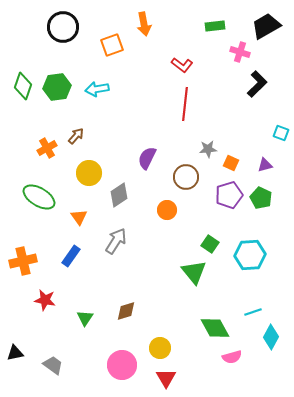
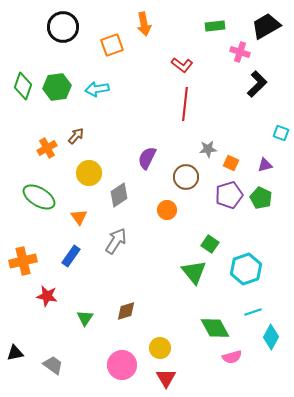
cyan hexagon at (250, 255): moved 4 px left, 14 px down; rotated 16 degrees counterclockwise
red star at (45, 300): moved 2 px right, 4 px up
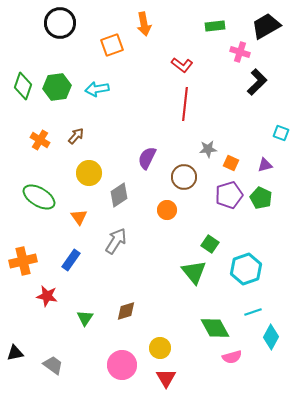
black circle at (63, 27): moved 3 px left, 4 px up
black L-shape at (257, 84): moved 2 px up
orange cross at (47, 148): moved 7 px left, 8 px up; rotated 30 degrees counterclockwise
brown circle at (186, 177): moved 2 px left
blue rectangle at (71, 256): moved 4 px down
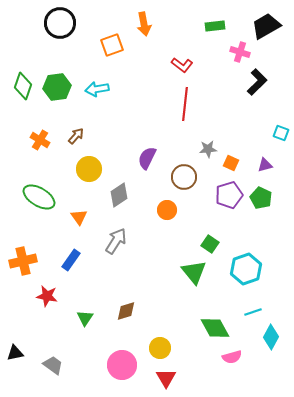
yellow circle at (89, 173): moved 4 px up
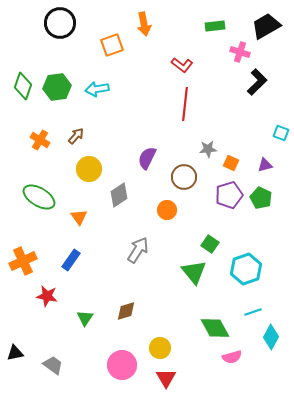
gray arrow at (116, 241): moved 22 px right, 9 px down
orange cross at (23, 261): rotated 12 degrees counterclockwise
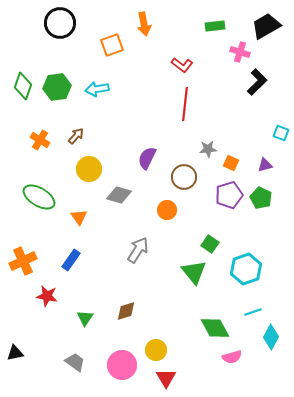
gray diamond at (119, 195): rotated 50 degrees clockwise
yellow circle at (160, 348): moved 4 px left, 2 px down
gray trapezoid at (53, 365): moved 22 px right, 3 px up
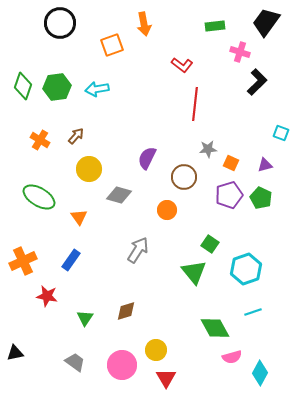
black trapezoid at (266, 26): moved 4 px up; rotated 24 degrees counterclockwise
red line at (185, 104): moved 10 px right
cyan diamond at (271, 337): moved 11 px left, 36 px down
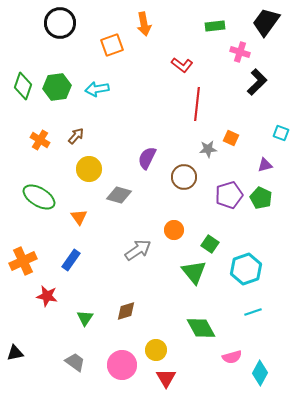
red line at (195, 104): moved 2 px right
orange square at (231, 163): moved 25 px up
orange circle at (167, 210): moved 7 px right, 20 px down
gray arrow at (138, 250): rotated 24 degrees clockwise
green diamond at (215, 328): moved 14 px left
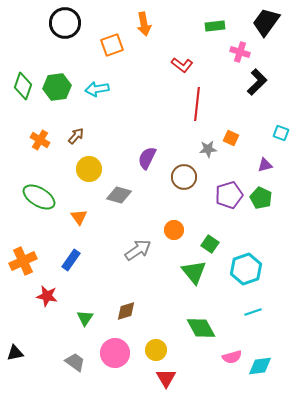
black circle at (60, 23): moved 5 px right
pink circle at (122, 365): moved 7 px left, 12 px up
cyan diamond at (260, 373): moved 7 px up; rotated 55 degrees clockwise
